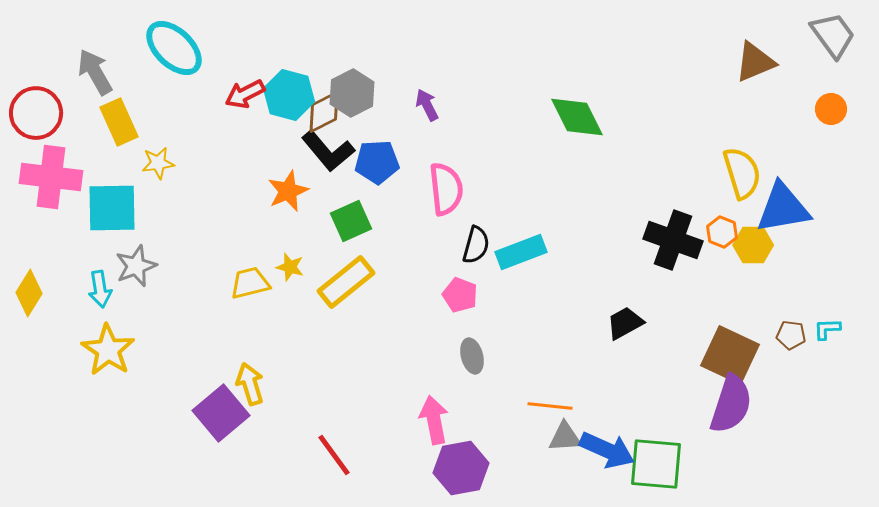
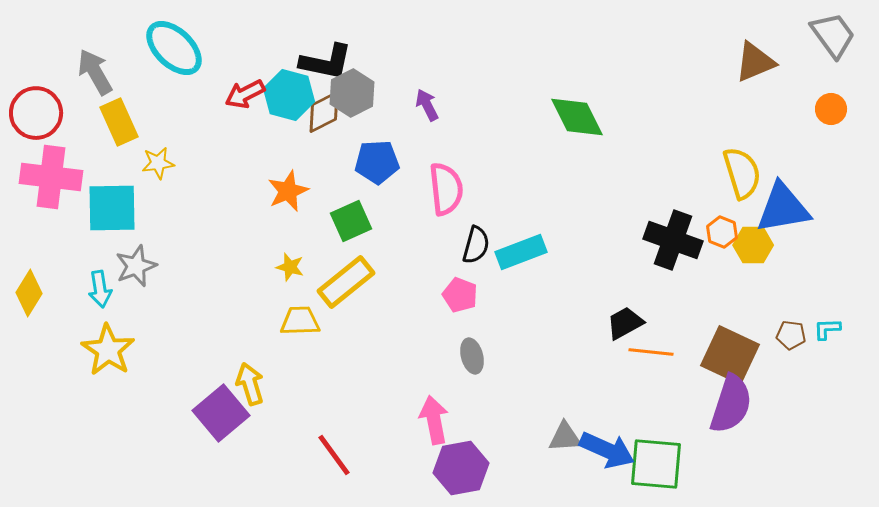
black L-shape at (328, 151): moved 2 px left, 89 px up; rotated 38 degrees counterclockwise
yellow trapezoid at (250, 283): moved 50 px right, 38 px down; rotated 12 degrees clockwise
orange line at (550, 406): moved 101 px right, 54 px up
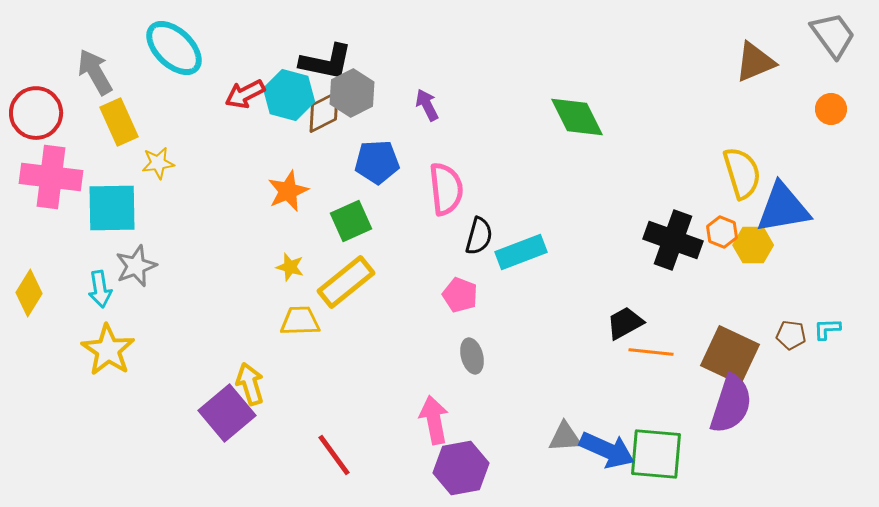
black semicircle at (476, 245): moved 3 px right, 9 px up
purple square at (221, 413): moved 6 px right
green square at (656, 464): moved 10 px up
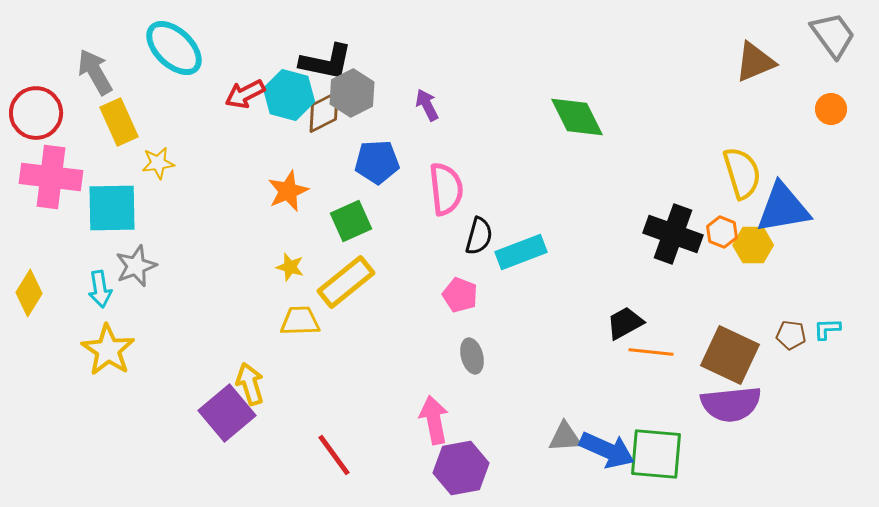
black cross at (673, 240): moved 6 px up
purple semicircle at (731, 404): rotated 66 degrees clockwise
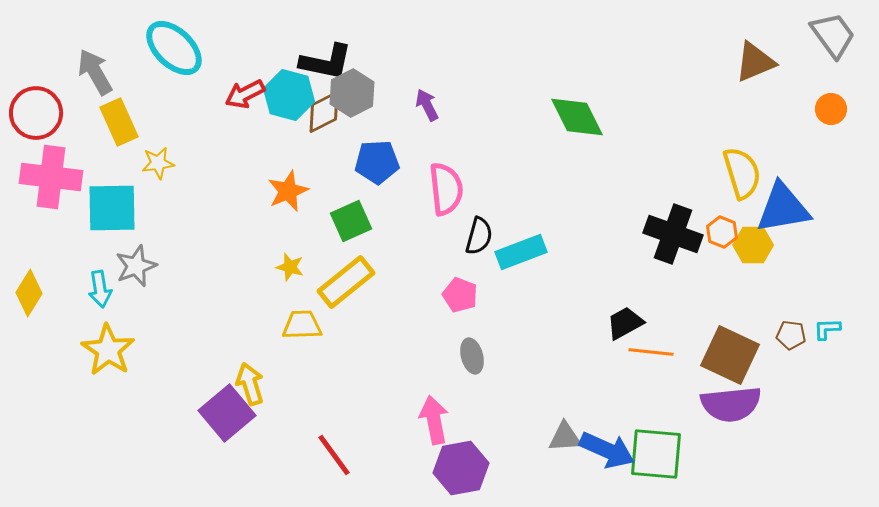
yellow trapezoid at (300, 321): moved 2 px right, 4 px down
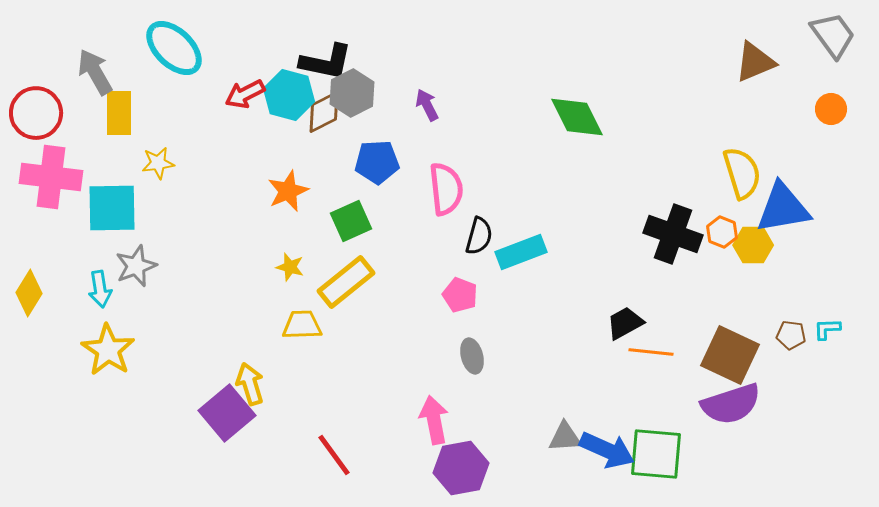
yellow rectangle at (119, 122): moved 9 px up; rotated 24 degrees clockwise
purple semicircle at (731, 404): rotated 12 degrees counterclockwise
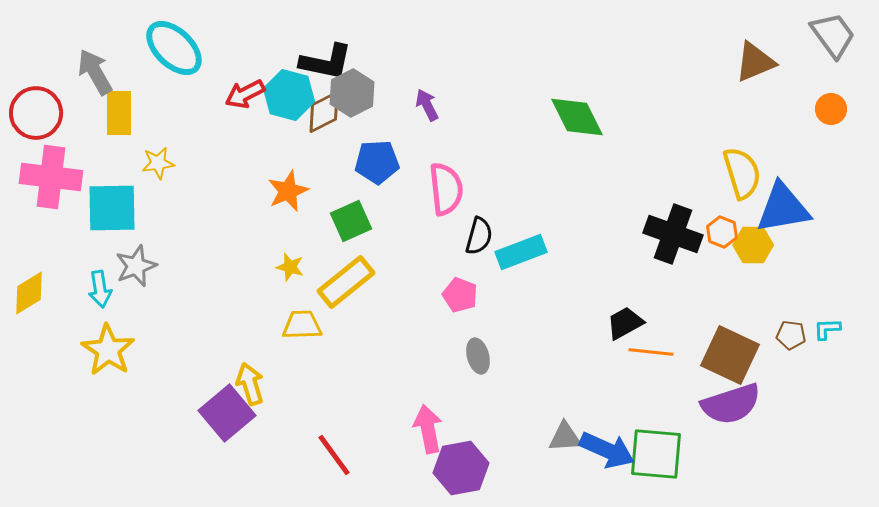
yellow diamond at (29, 293): rotated 27 degrees clockwise
gray ellipse at (472, 356): moved 6 px right
pink arrow at (434, 420): moved 6 px left, 9 px down
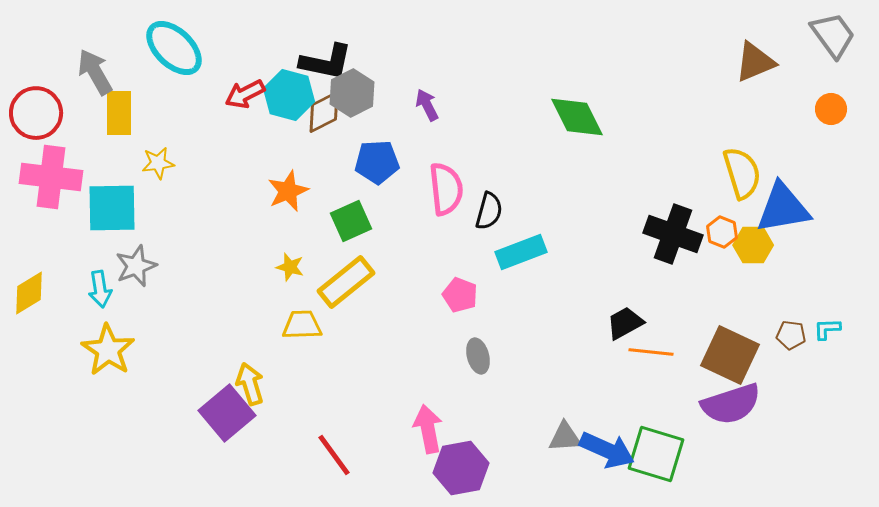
black semicircle at (479, 236): moved 10 px right, 25 px up
green square at (656, 454): rotated 12 degrees clockwise
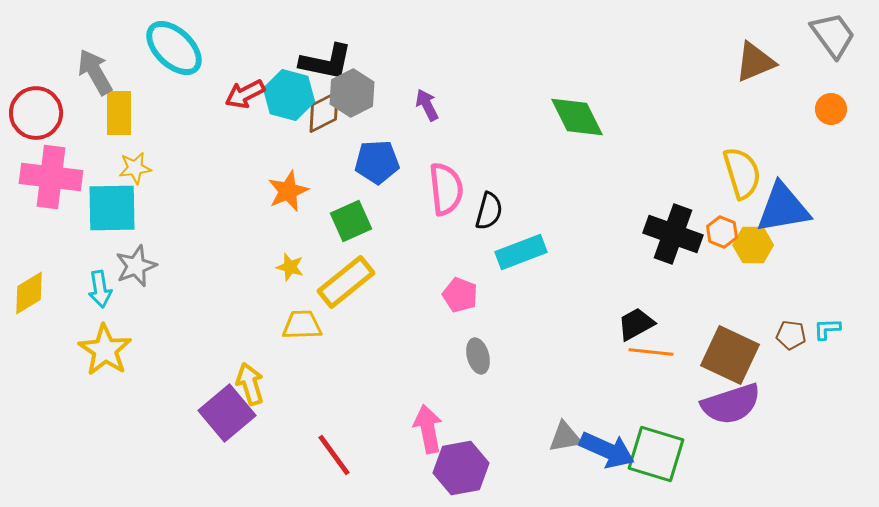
yellow star at (158, 163): moved 23 px left, 5 px down
black trapezoid at (625, 323): moved 11 px right, 1 px down
yellow star at (108, 350): moved 3 px left
gray triangle at (565, 437): rotated 6 degrees counterclockwise
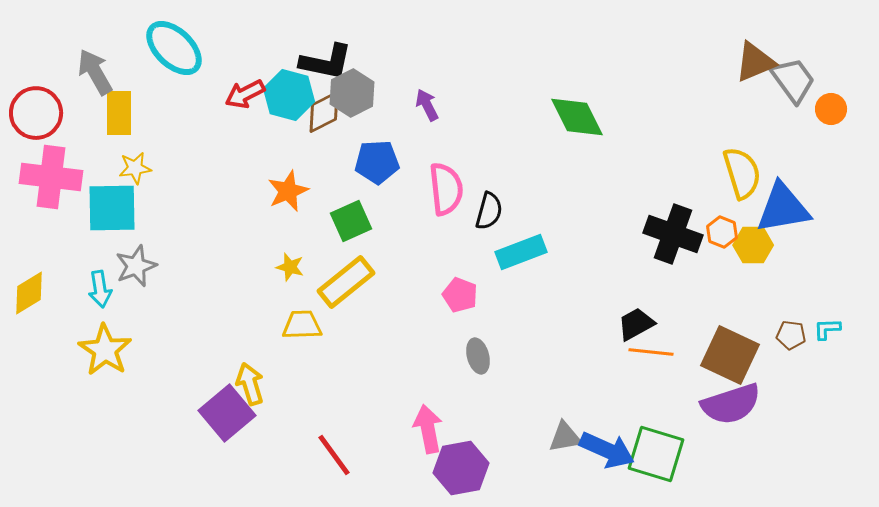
gray trapezoid at (833, 35): moved 40 px left, 45 px down
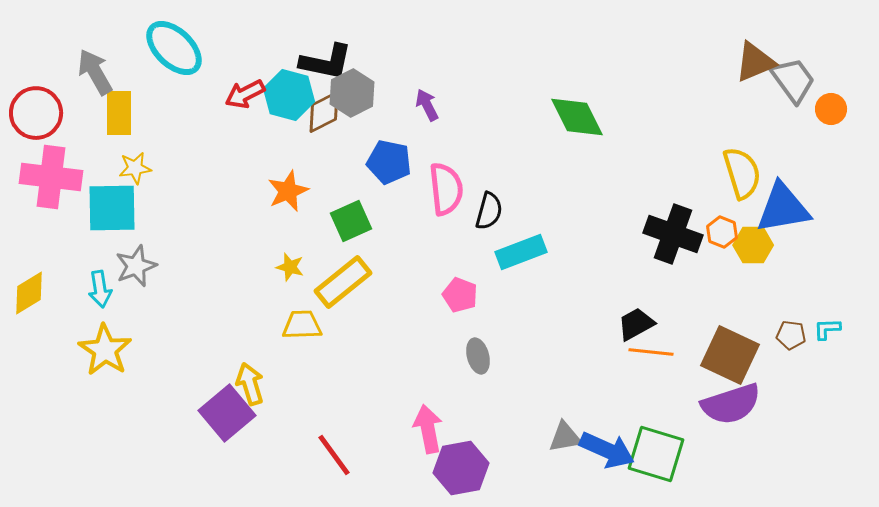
blue pentagon at (377, 162): moved 12 px right; rotated 15 degrees clockwise
yellow rectangle at (346, 282): moved 3 px left
